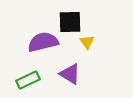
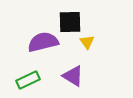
purple triangle: moved 3 px right, 2 px down
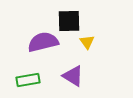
black square: moved 1 px left, 1 px up
green rectangle: rotated 15 degrees clockwise
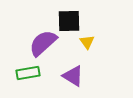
purple semicircle: moved 1 px down; rotated 28 degrees counterclockwise
green rectangle: moved 7 px up
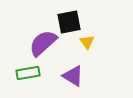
black square: moved 1 px down; rotated 10 degrees counterclockwise
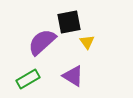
purple semicircle: moved 1 px left, 1 px up
green rectangle: moved 6 px down; rotated 20 degrees counterclockwise
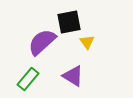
green rectangle: rotated 20 degrees counterclockwise
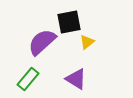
yellow triangle: rotated 28 degrees clockwise
purple triangle: moved 3 px right, 3 px down
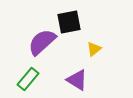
yellow triangle: moved 7 px right, 7 px down
purple triangle: moved 1 px right, 1 px down
